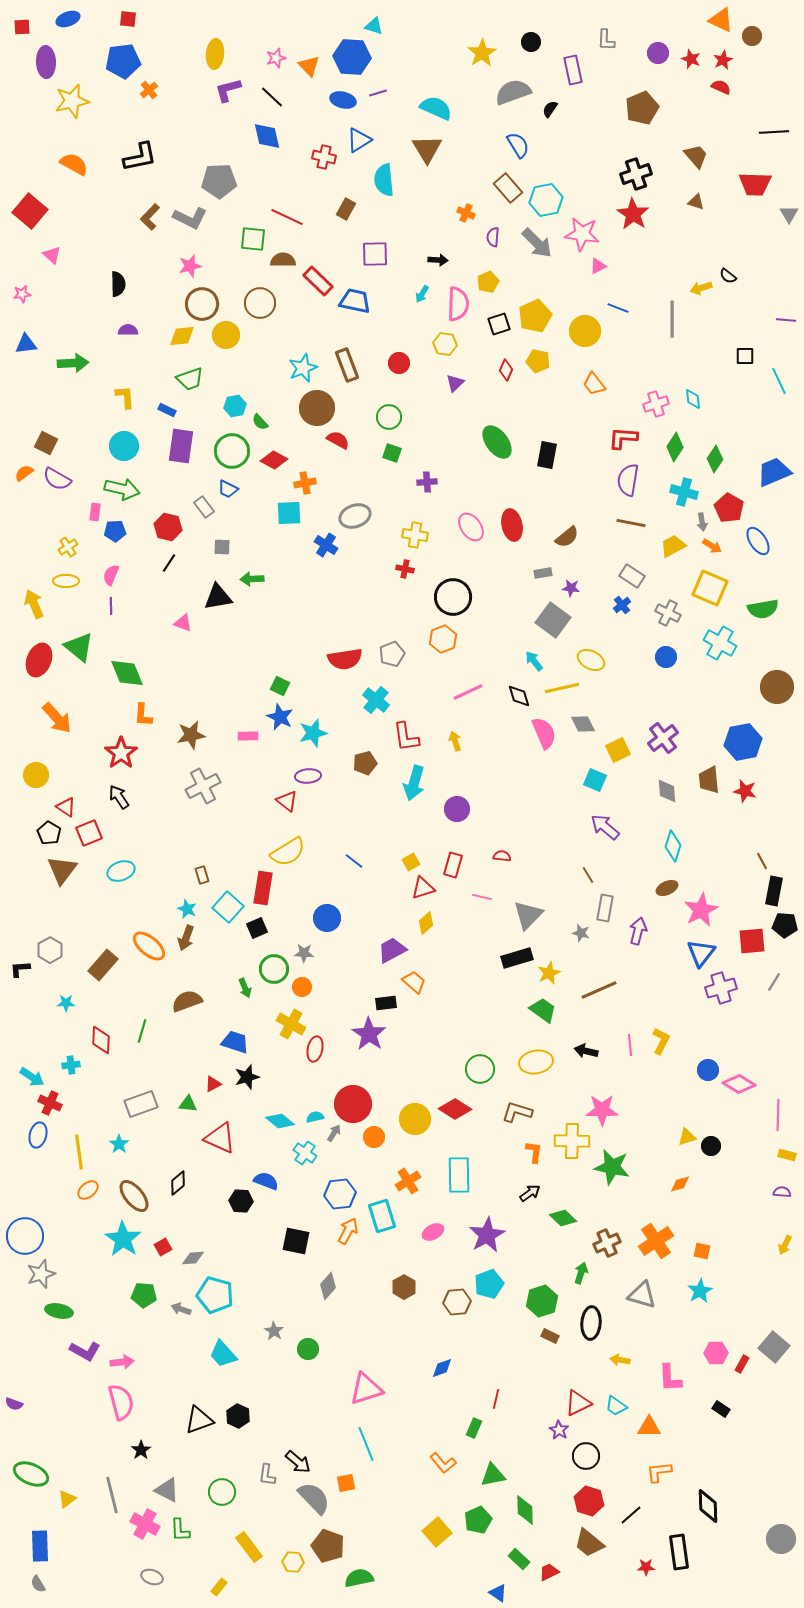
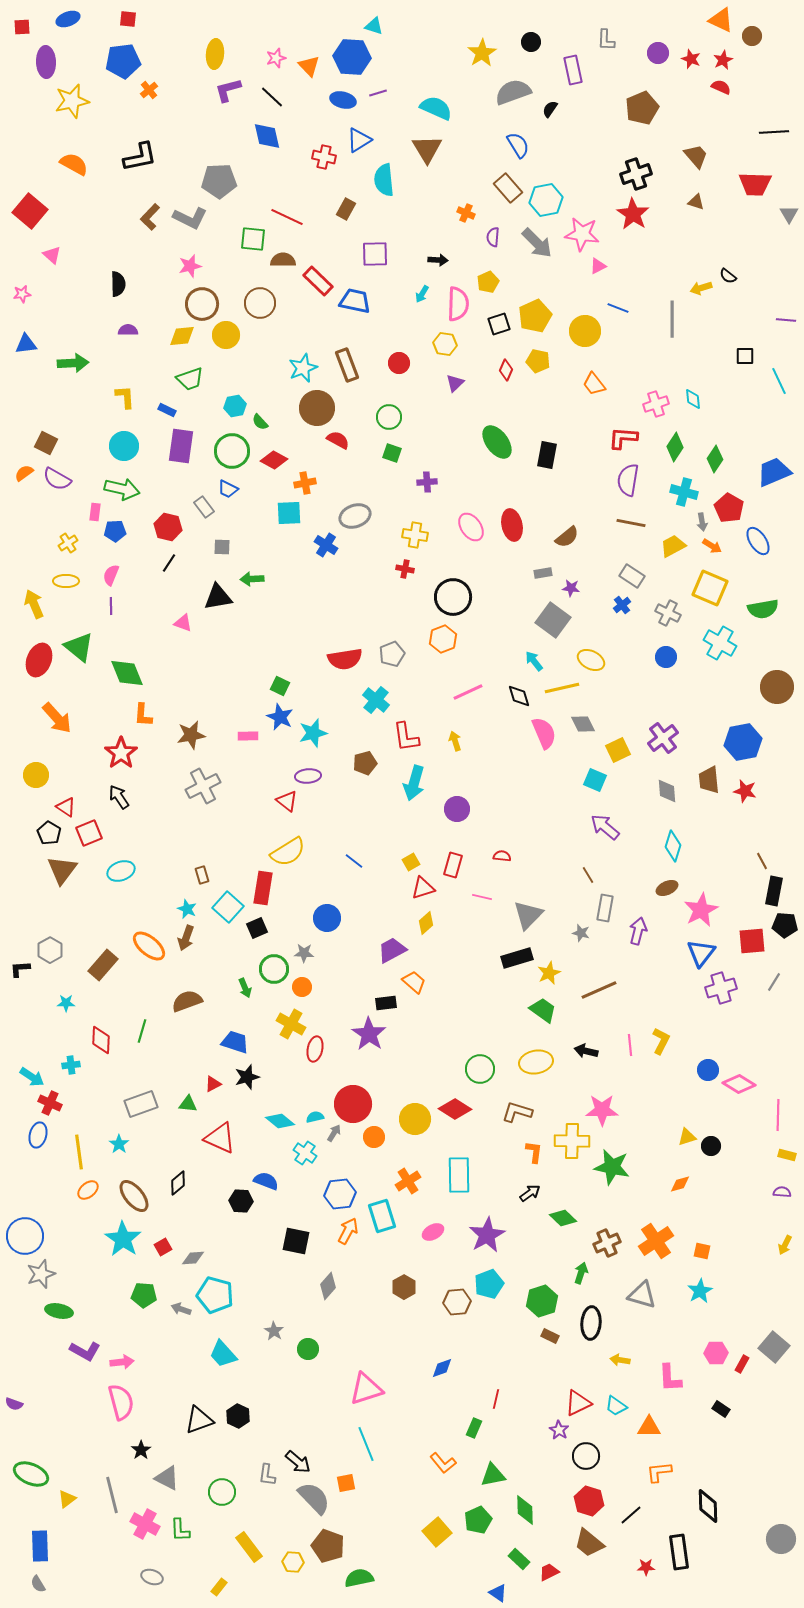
yellow cross at (68, 547): moved 4 px up
gray triangle at (167, 1490): moved 12 px up
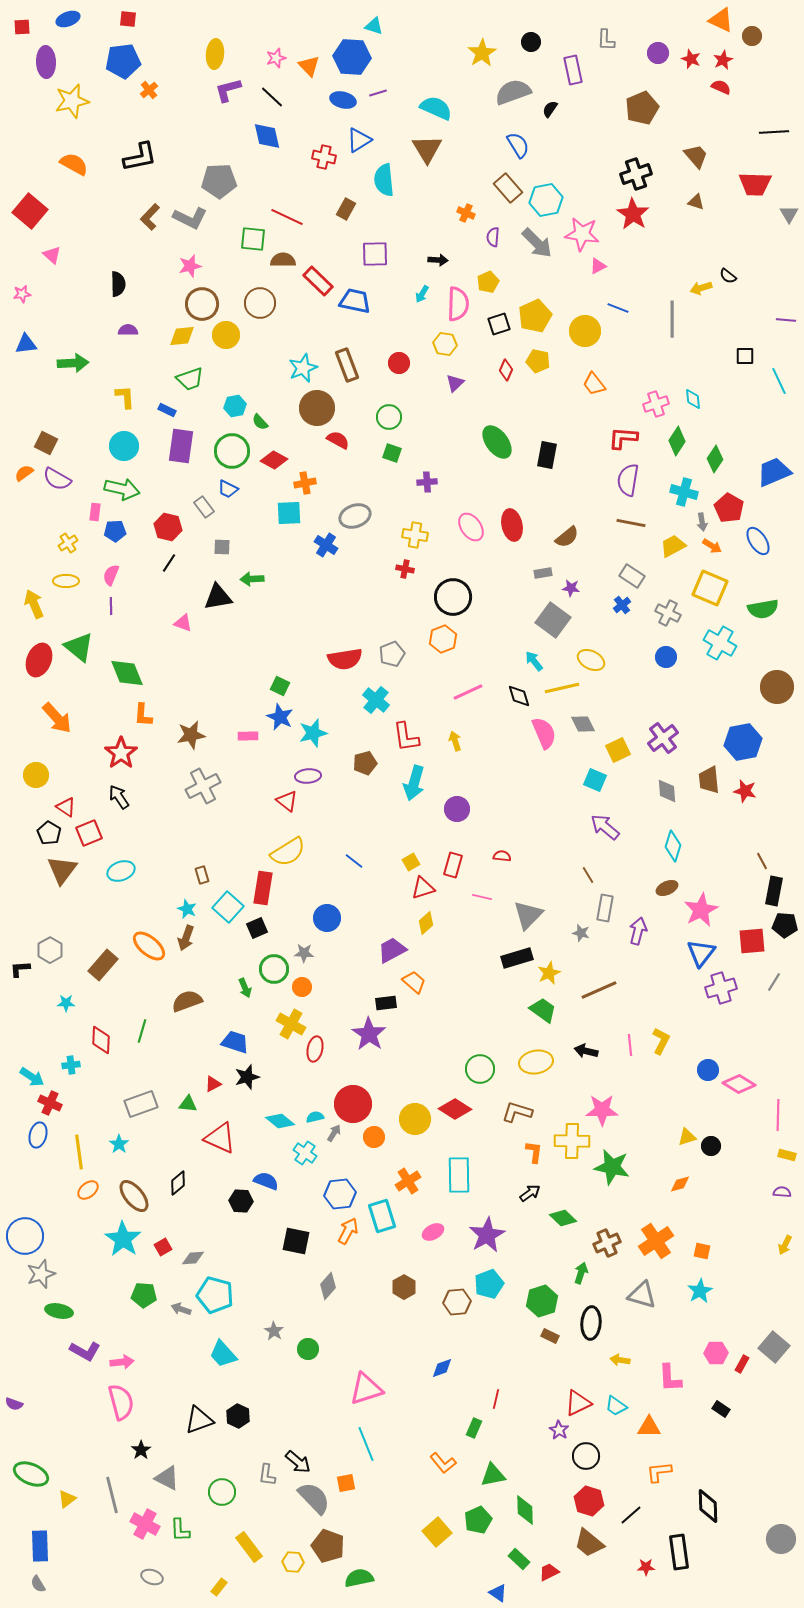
green diamond at (675, 447): moved 2 px right, 6 px up
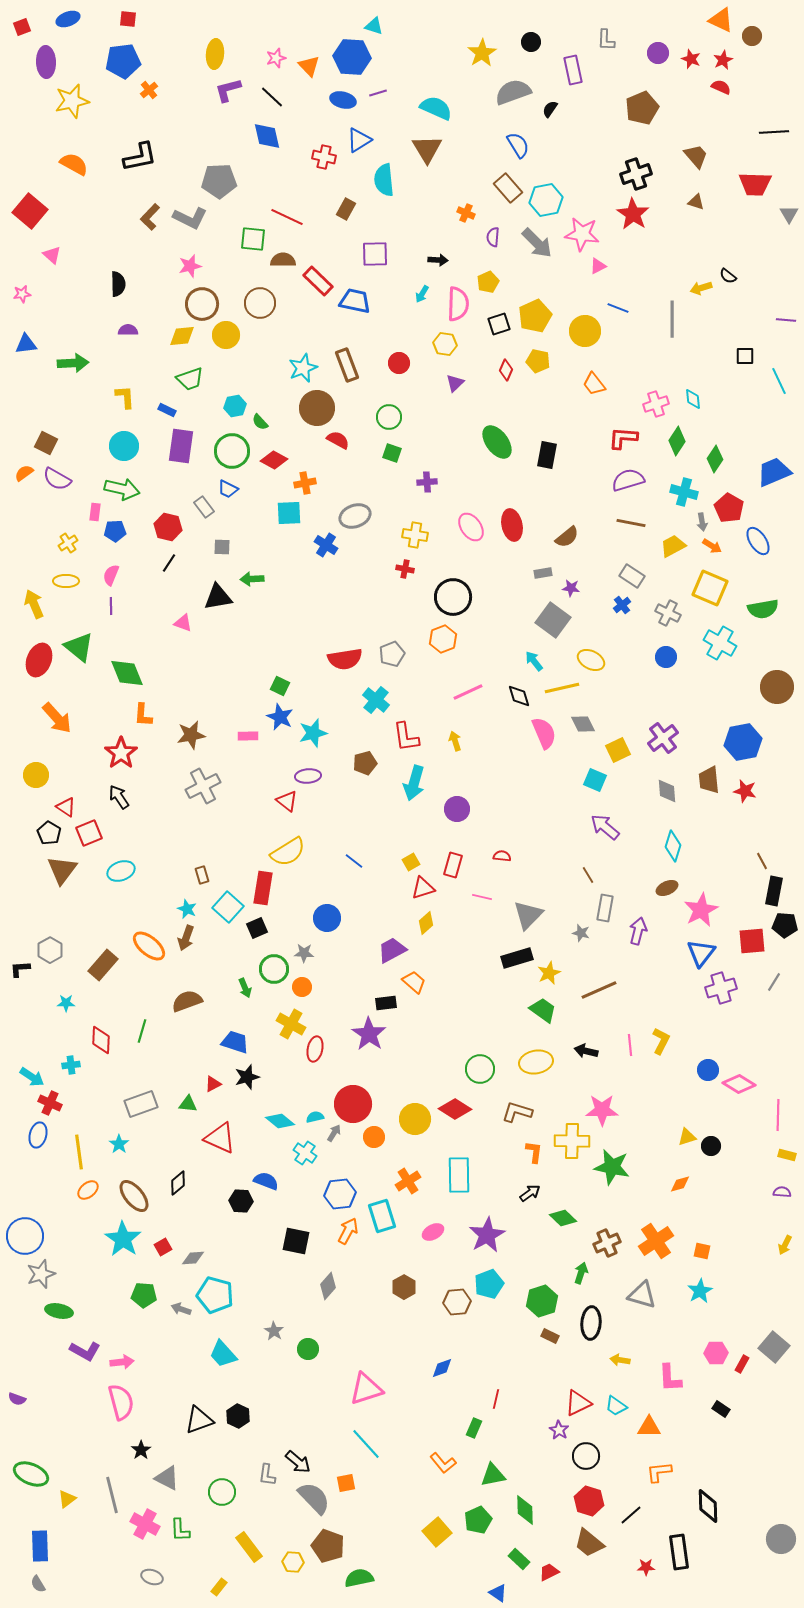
red square at (22, 27): rotated 18 degrees counterclockwise
purple semicircle at (628, 480): rotated 64 degrees clockwise
purple semicircle at (14, 1404): moved 3 px right, 5 px up
cyan line at (366, 1444): rotated 20 degrees counterclockwise
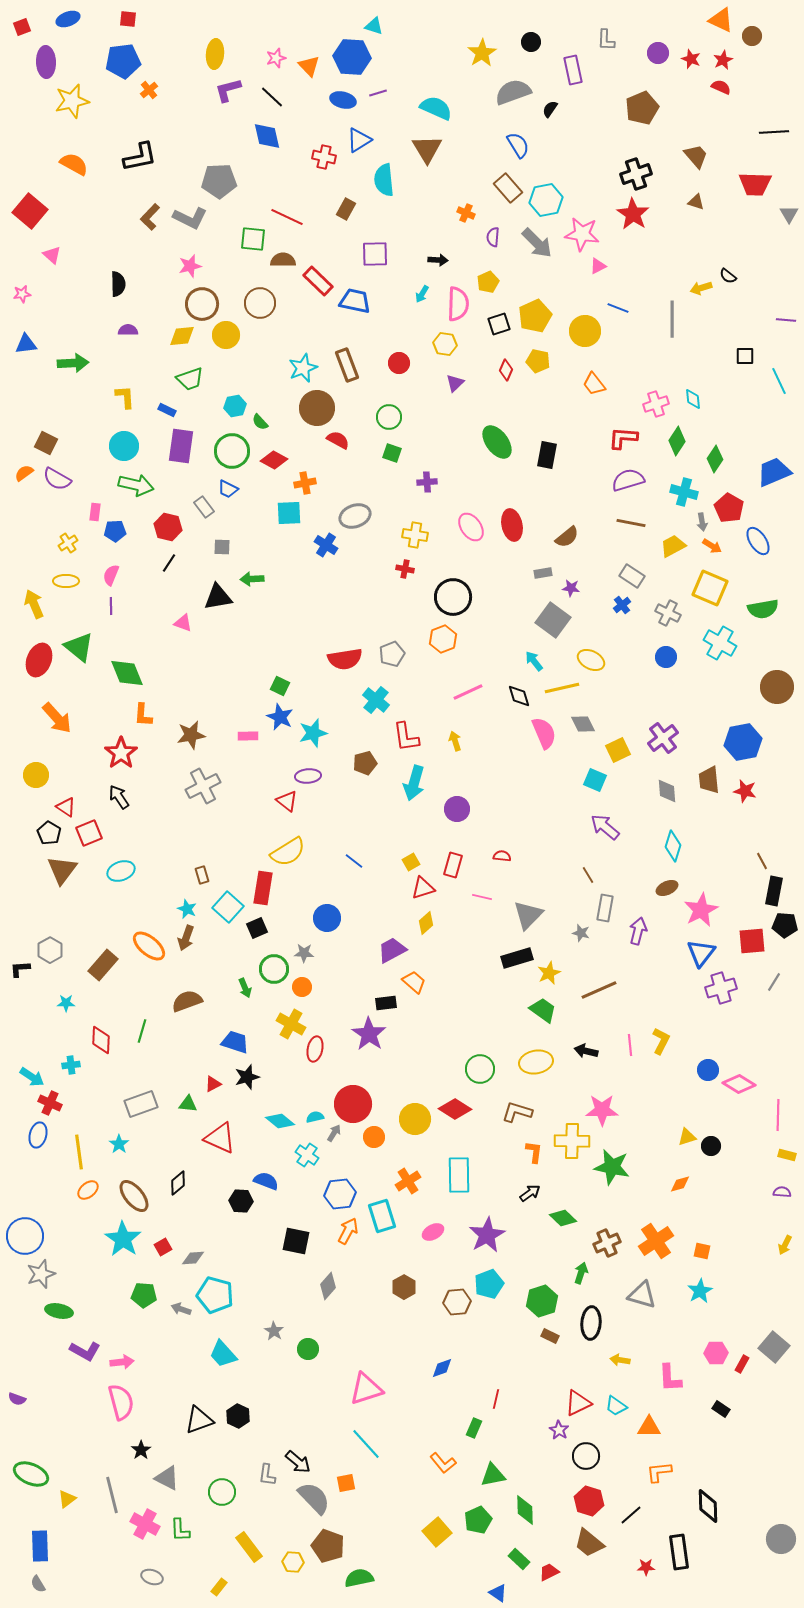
green arrow at (122, 489): moved 14 px right, 4 px up
cyan cross at (305, 1153): moved 2 px right, 2 px down
